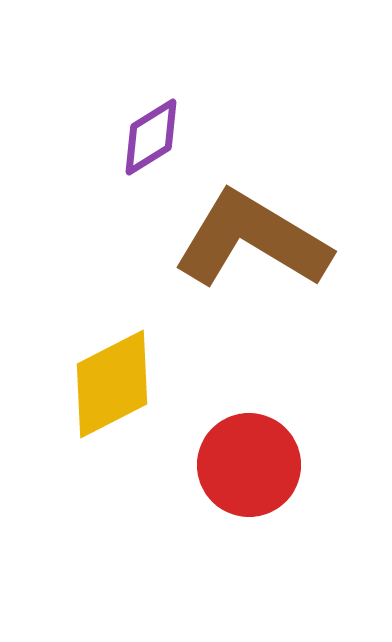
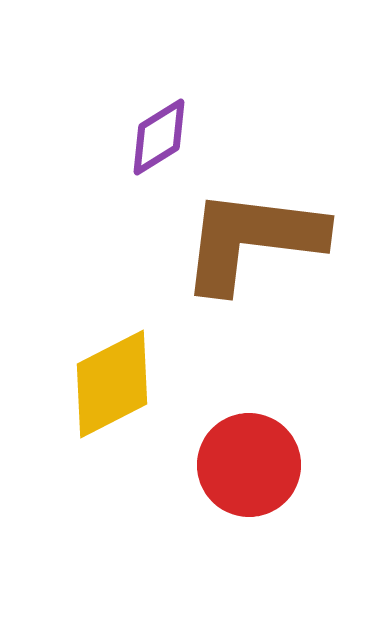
purple diamond: moved 8 px right
brown L-shape: rotated 24 degrees counterclockwise
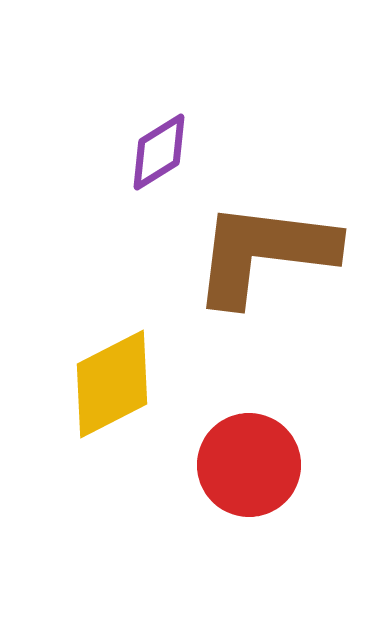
purple diamond: moved 15 px down
brown L-shape: moved 12 px right, 13 px down
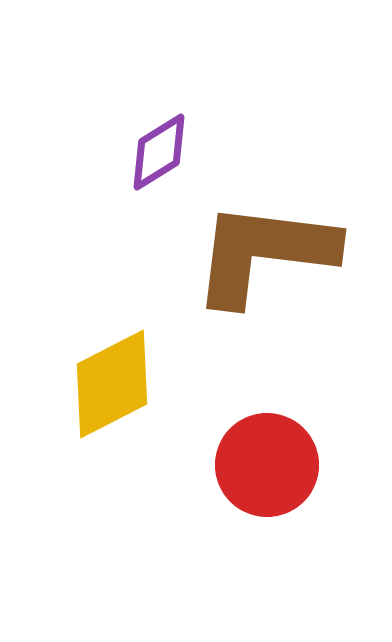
red circle: moved 18 px right
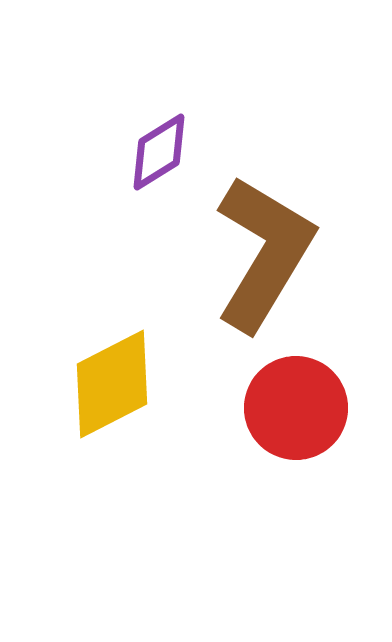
brown L-shape: rotated 114 degrees clockwise
red circle: moved 29 px right, 57 px up
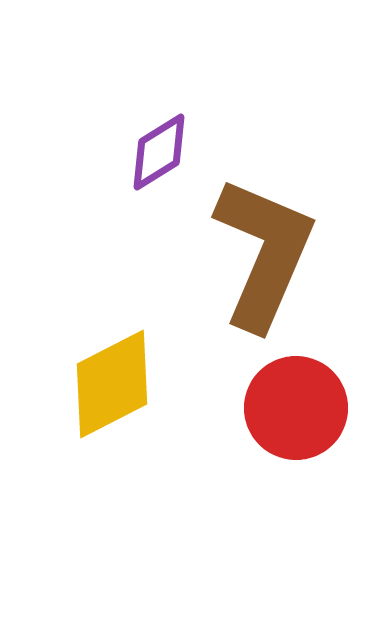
brown L-shape: rotated 8 degrees counterclockwise
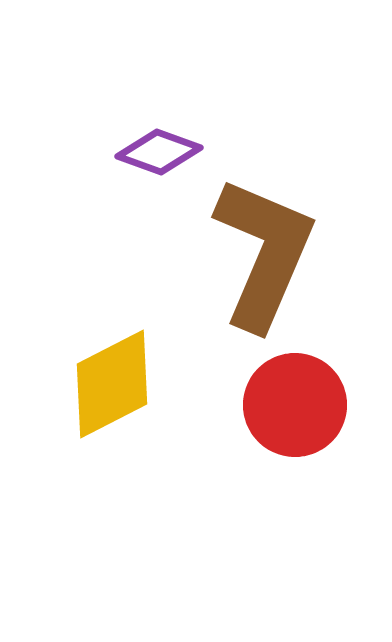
purple diamond: rotated 52 degrees clockwise
red circle: moved 1 px left, 3 px up
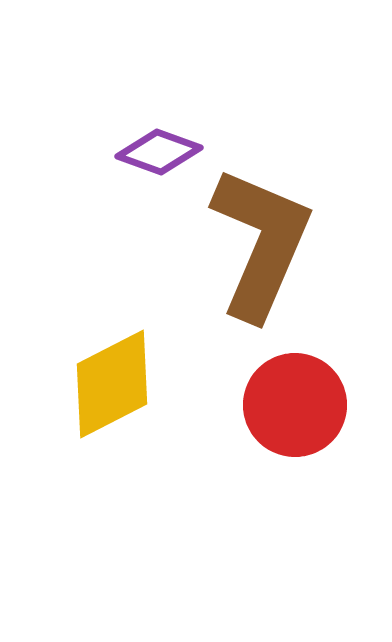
brown L-shape: moved 3 px left, 10 px up
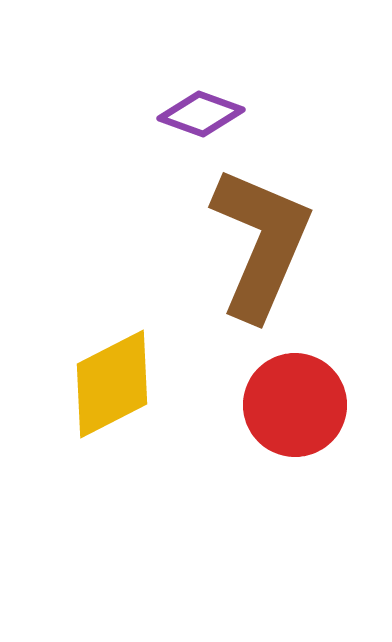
purple diamond: moved 42 px right, 38 px up
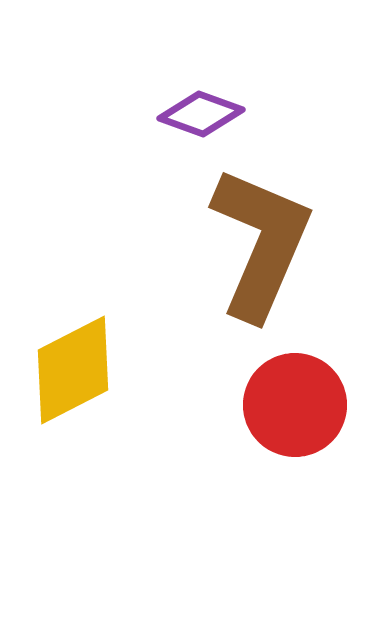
yellow diamond: moved 39 px left, 14 px up
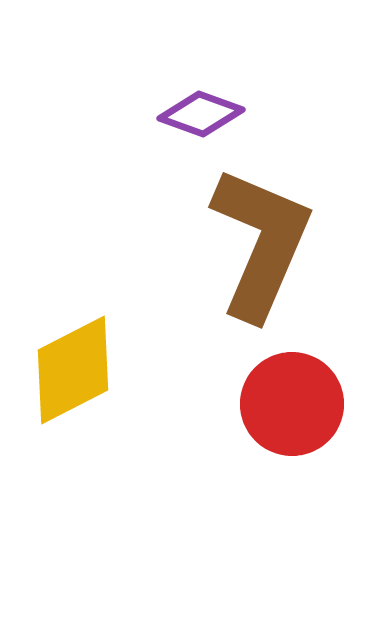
red circle: moved 3 px left, 1 px up
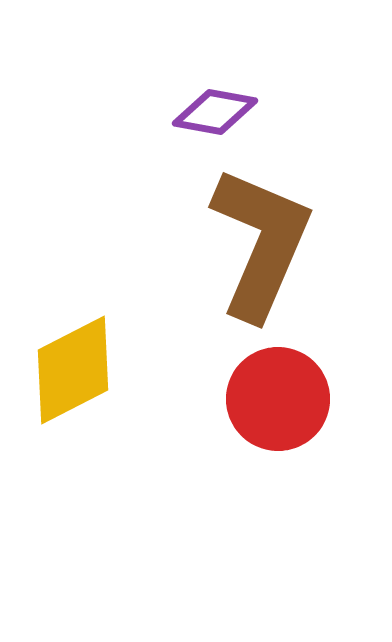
purple diamond: moved 14 px right, 2 px up; rotated 10 degrees counterclockwise
red circle: moved 14 px left, 5 px up
